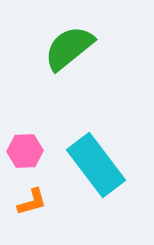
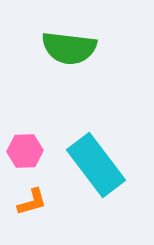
green semicircle: rotated 134 degrees counterclockwise
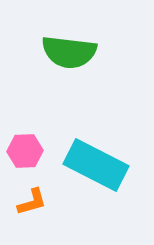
green semicircle: moved 4 px down
cyan rectangle: rotated 26 degrees counterclockwise
